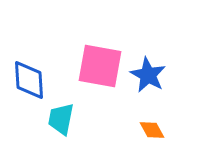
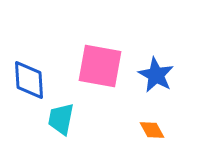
blue star: moved 8 px right
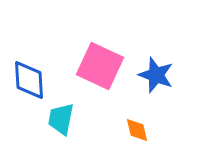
pink square: rotated 15 degrees clockwise
blue star: rotated 9 degrees counterclockwise
orange diamond: moved 15 px left; rotated 16 degrees clockwise
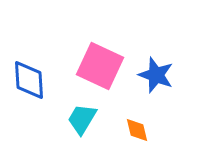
cyan trapezoid: moved 21 px right; rotated 20 degrees clockwise
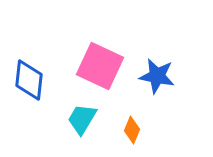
blue star: moved 1 px right, 1 px down; rotated 9 degrees counterclockwise
blue diamond: rotated 9 degrees clockwise
orange diamond: moved 5 px left; rotated 36 degrees clockwise
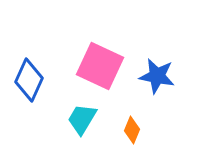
blue diamond: rotated 18 degrees clockwise
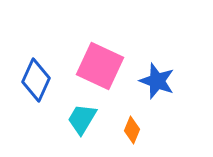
blue star: moved 5 px down; rotated 9 degrees clockwise
blue diamond: moved 7 px right
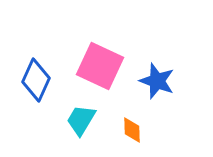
cyan trapezoid: moved 1 px left, 1 px down
orange diamond: rotated 24 degrees counterclockwise
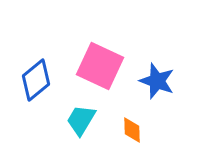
blue diamond: rotated 27 degrees clockwise
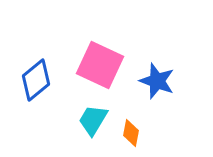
pink square: moved 1 px up
cyan trapezoid: moved 12 px right
orange diamond: moved 1 px left, 3 px down; rotated 12 degrees clockwise
